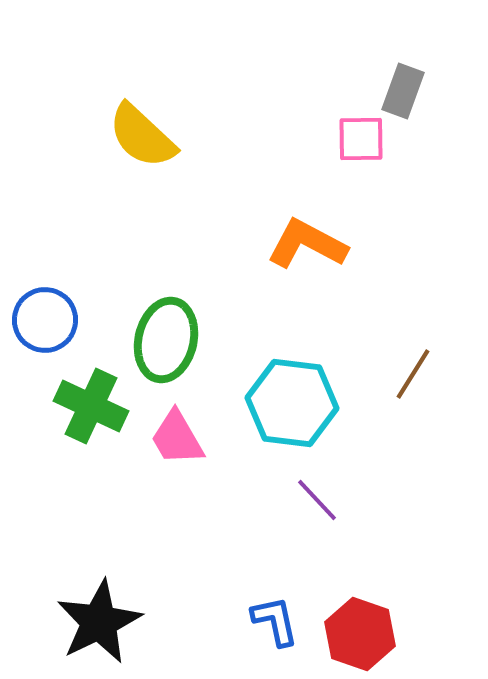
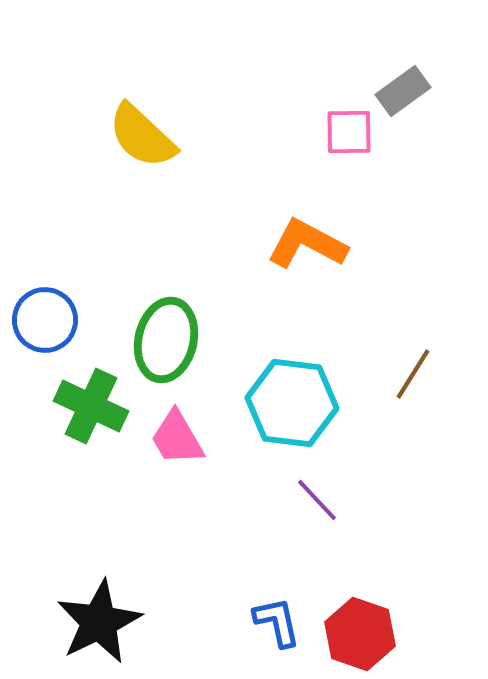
gray rectangle: rotated 34 degrees clockwise
pink square: moved 12 px left, 7 px up
blue L-shape: moved 2 px right, 1 px down
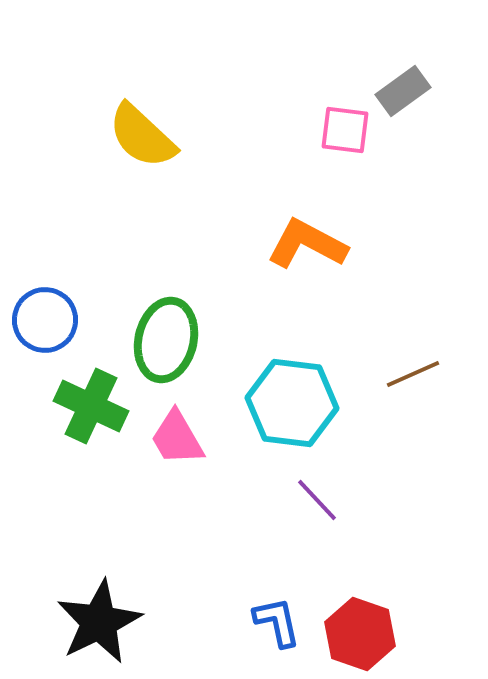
pink square: moved 4 px left, 2 px up; rotated 8 degrees clockwise
brown line: rotated 34 degrees clockwise
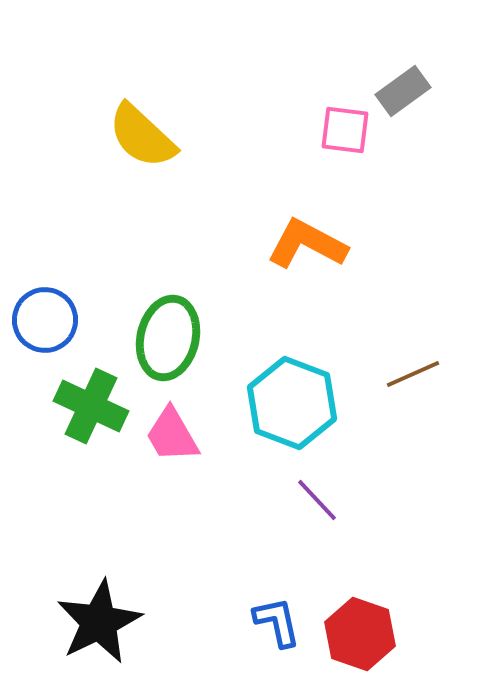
green ellipse: moved 2 px right, 2 px up
cyan hexagon: rotated 14 degrees clockwise
pink trapezoid: moved 5 px left, 3 px up
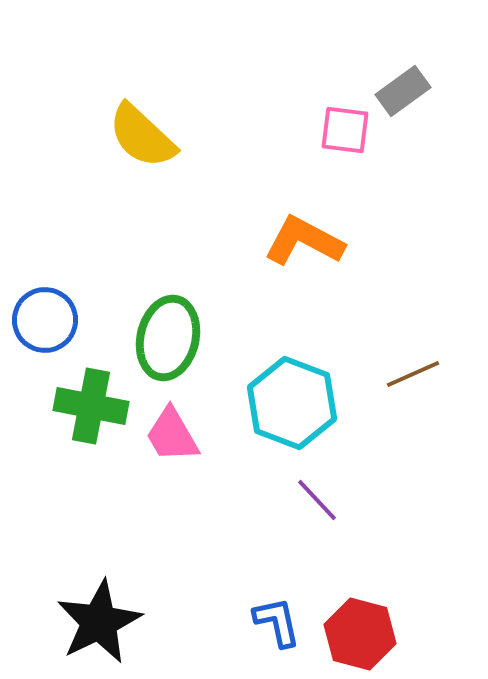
orange L-shape: moved 3 px left, 3 px up
green cross: rotated 14 degrees counterclockwise
red hexagon: rotated 4 degrees counterclockwise
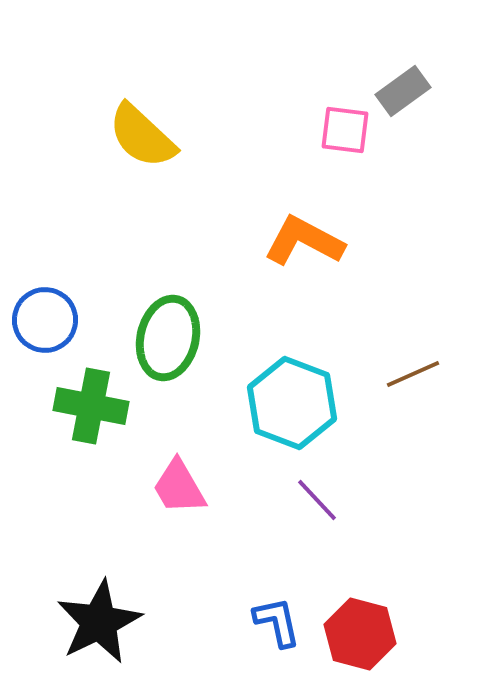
pink trapezoid: moved 7 px right, 52 px down
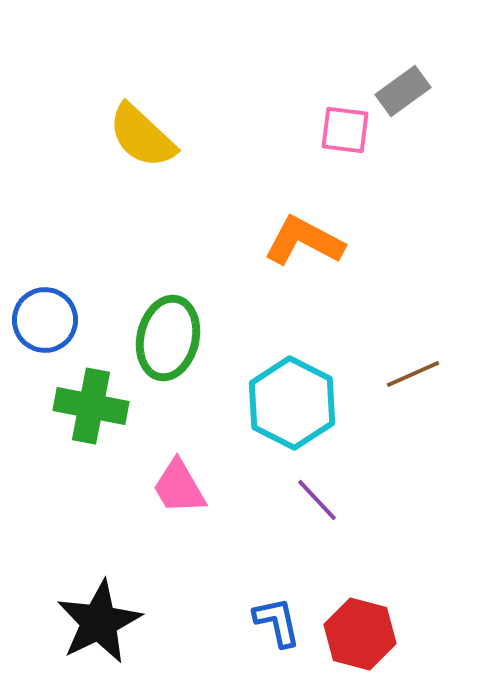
cyan hexagon: rotated 6 degrees clockwise
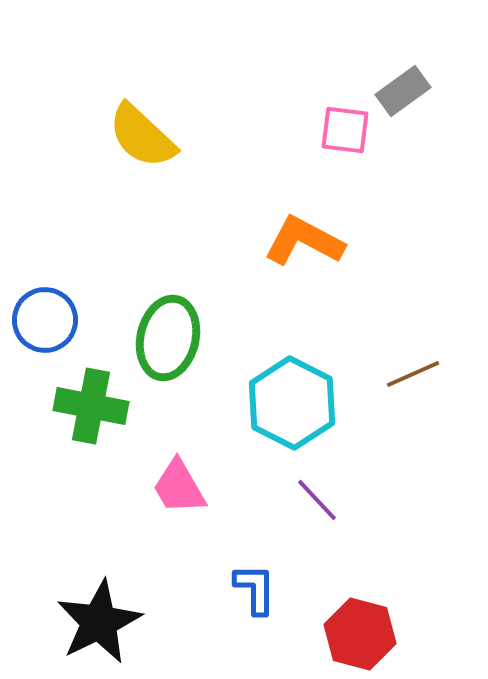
blue L-shape: moved 22 px left, 33 px up; rotated 12 degrees clockwise
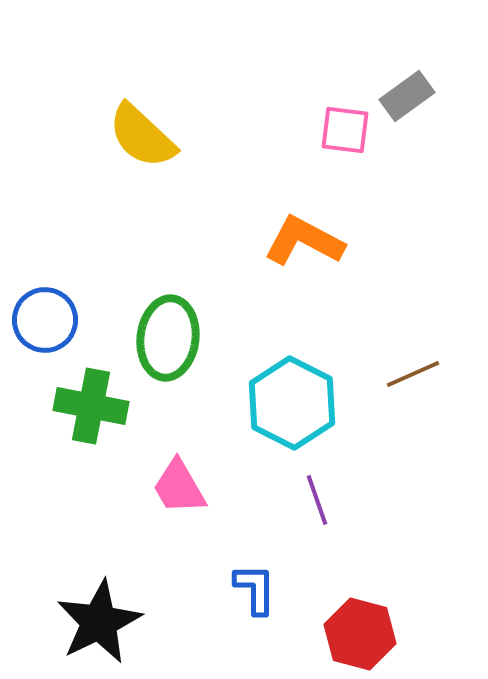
gray rectangle: moved 4 px right, 5 px down
green ellipse: rotated 6 degrees counterclockwise
purple line: rotated 24 degrees clockwise
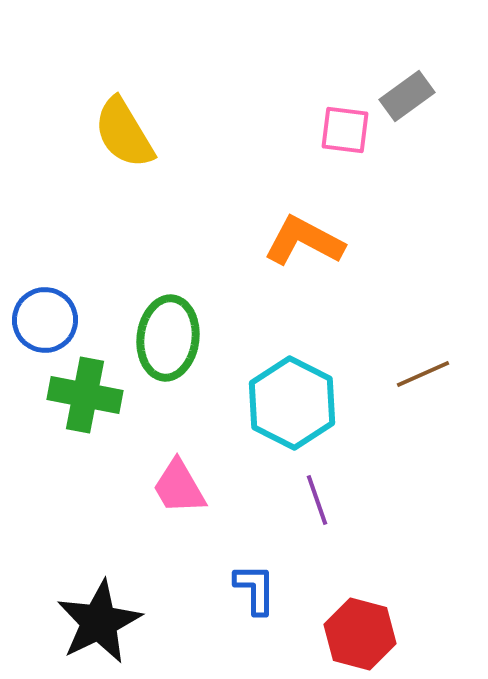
yellow semicircle: moved 18 px left, 3 px up; rotated 16 degrees clockwise
brown line: moved 10 px right
green cross: moved 6 px left, 11 px up
